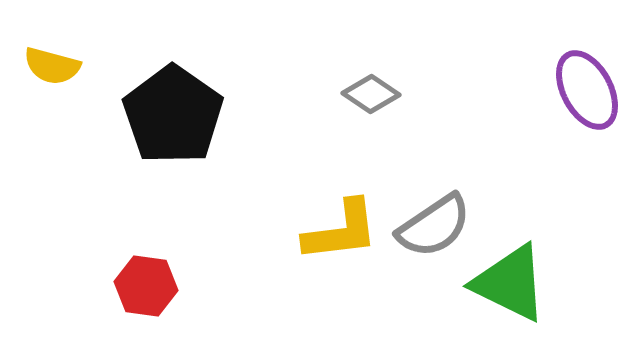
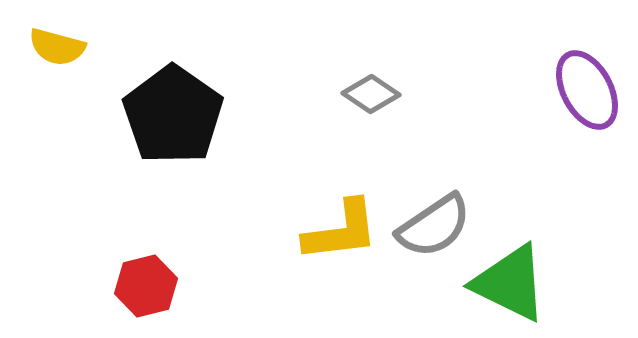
yellow semicircle: moved 5 px right, 19 px up
red hexagon: rotated 22 degrees counterclockwise
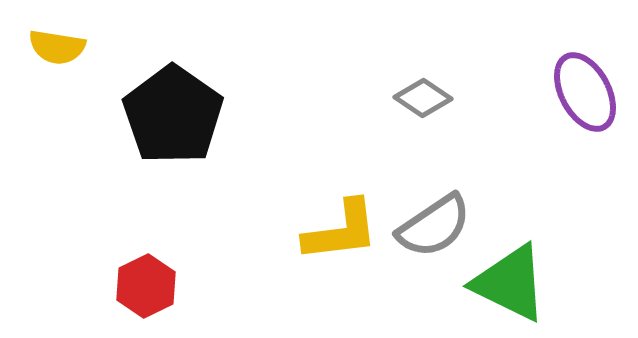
yellow semicircle: rotated 6 degrees counterclockwise
purple ellipse: moved 2 px left, 2 px down
gray diamond: moved 52 px right, 4 px down
red hexagon: rotated 12 degrees counterclockwise
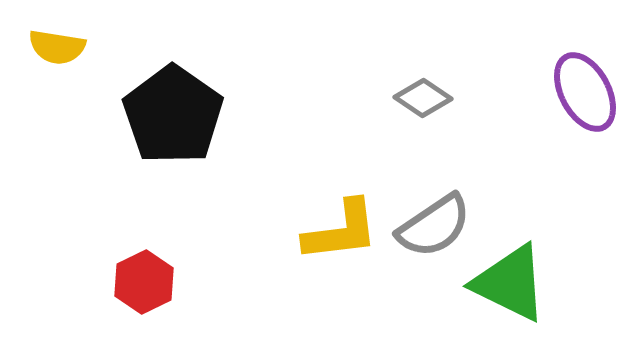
red hexagon: moved 2 px left, 4 px up
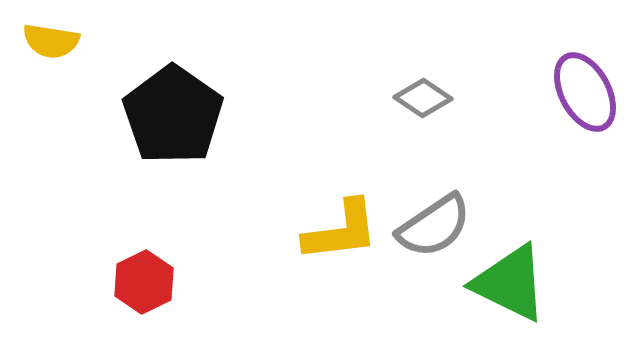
yellow semicircle: moved 6 px left, 6 px up
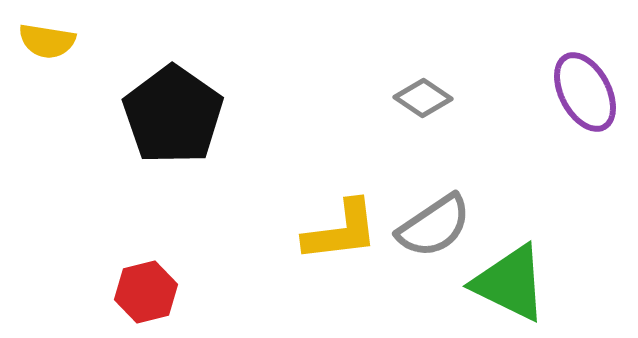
yellow semicircle: moved 4 px left
red hexagon: moved 2 px right, 10 px down; rotated 12 degrees clockwise
